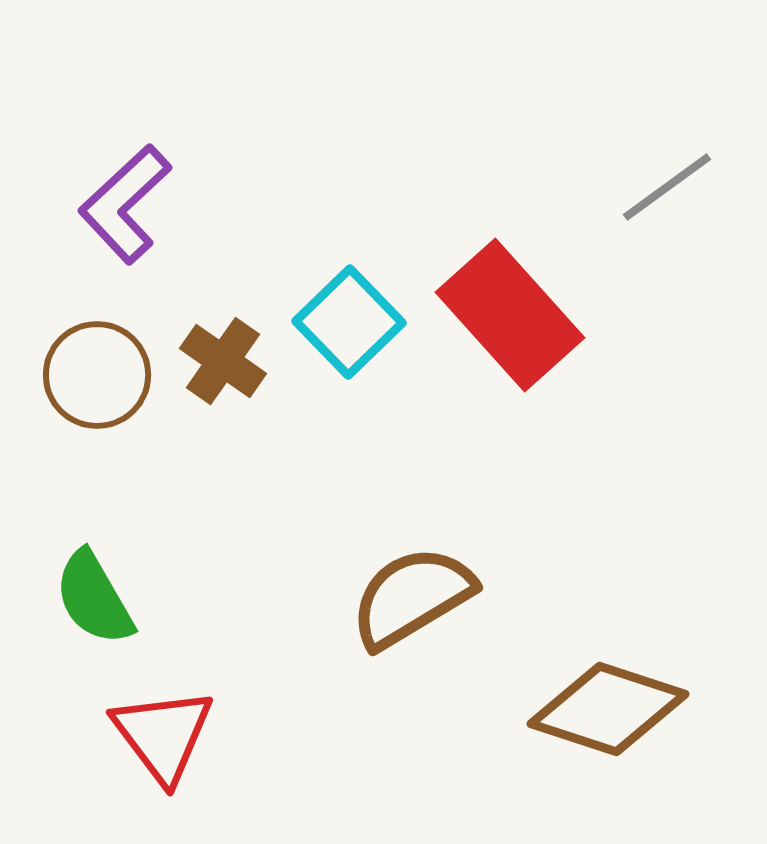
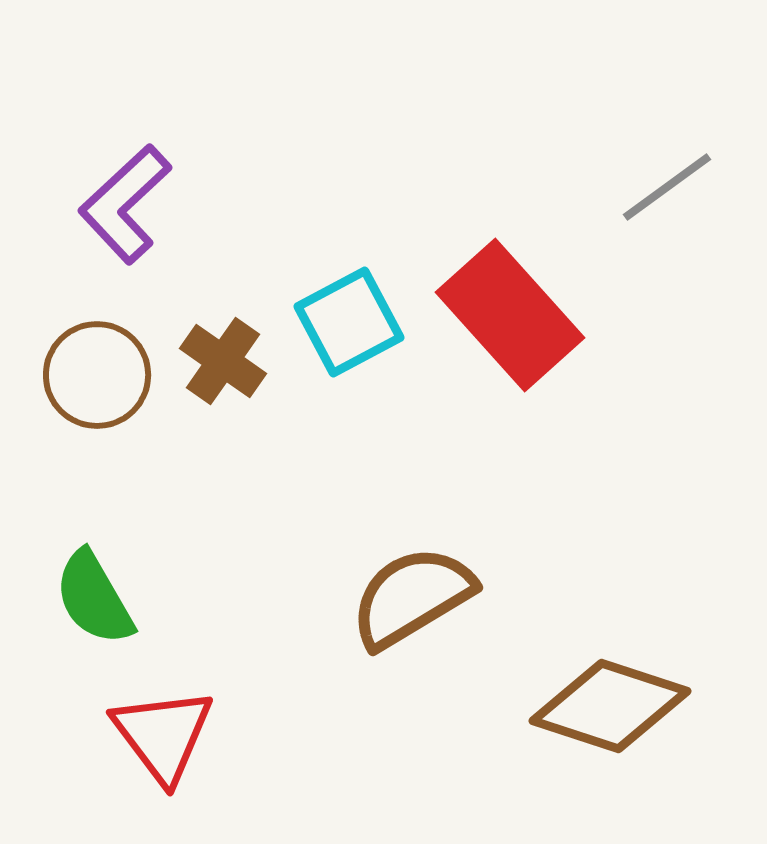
cyan square: rotated 16 degrees clockwise
brown diamond: moved 2 px right, 3 px up
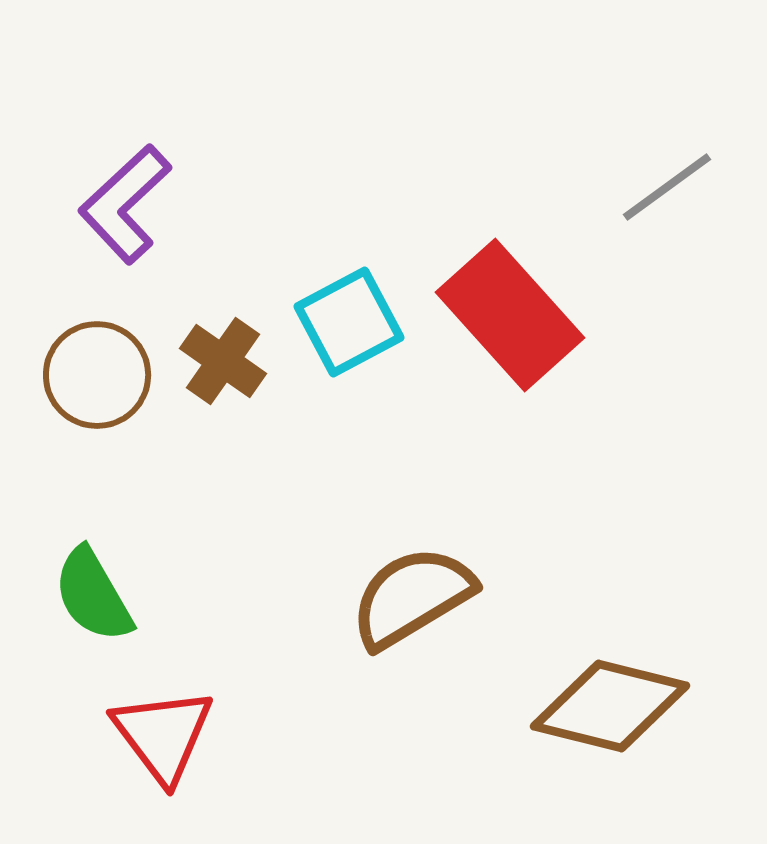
green semicircle: moved 1 px left, 3 px up
brown diamond: rotated 4 degrees counterclockwise
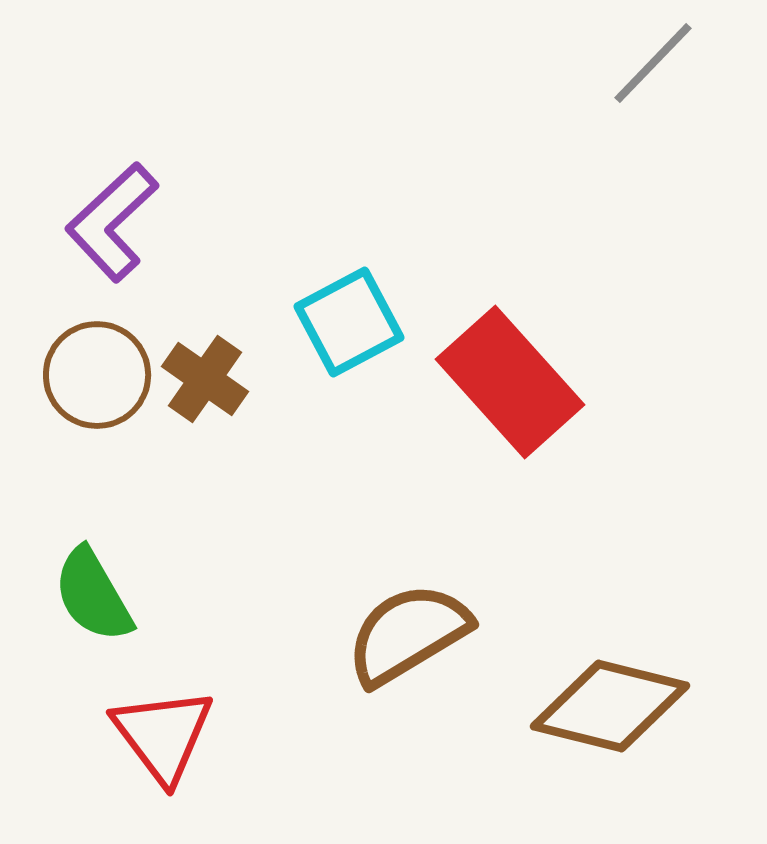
gray line: moved 14 px left, 124 px up; rotated 10 degrees counterclockwise
purple L-shape: moved 13 px left, 18 px down
red rectangle: moved 67 px down
brown cross: moved 18 px left, 18 px down
brown semicircle: moved 4 px left, 37 px down
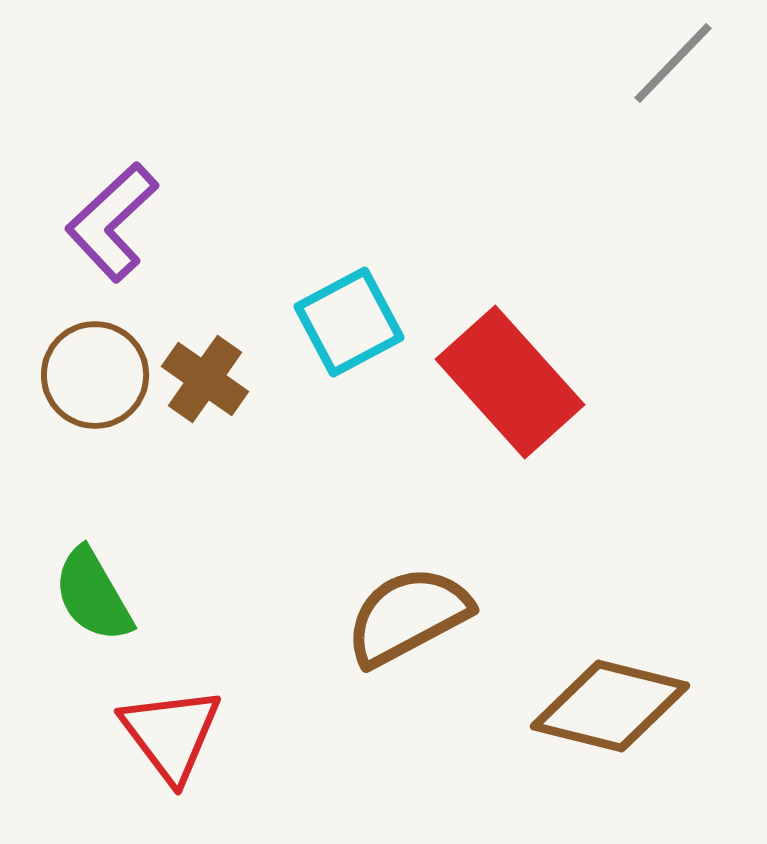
gray line: moved 20 px right
brown circle: moved 2 px left
brown semicircle: moved 18 px up; rotated 3 degrees clockwise
red triangle: moved 8 px right, 1 px up
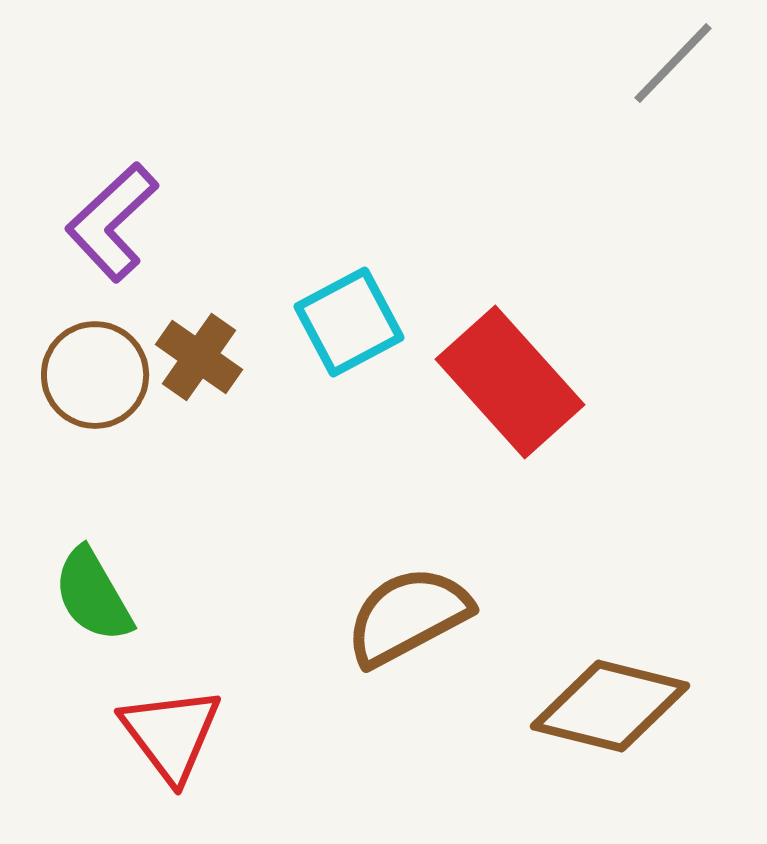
brown cross: moved 6 px left, 22 px up
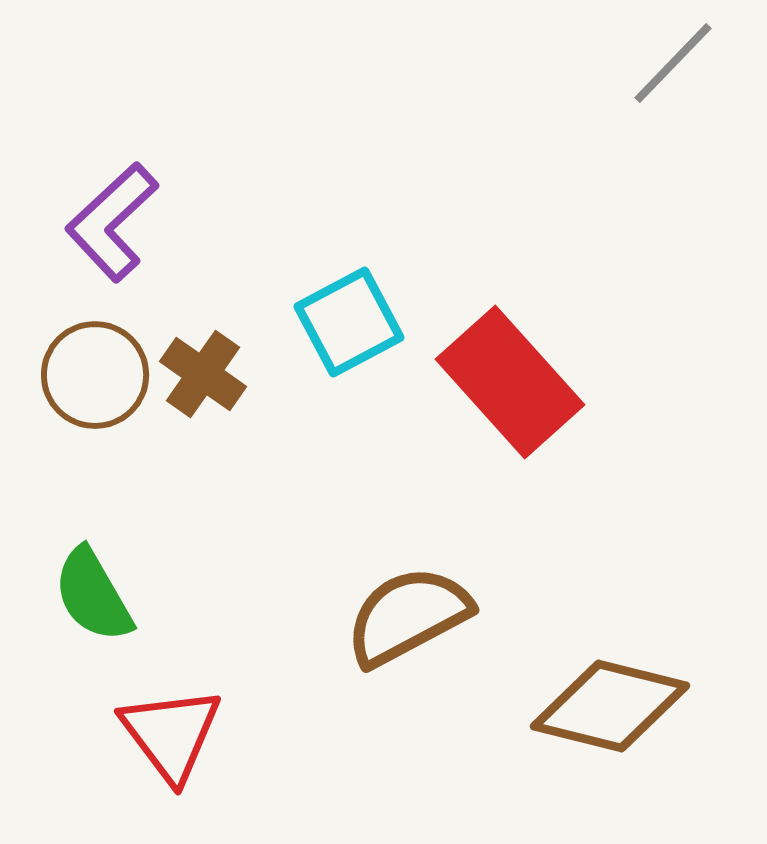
brown cross: moved 4 px right, 17 px down
